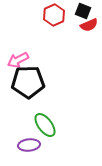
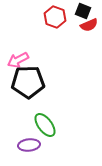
red hexagon: moved 1 px right, 2 px down; rotated 15 degrees counterclockwise
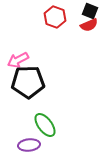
black square: moved 7 px right
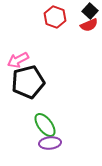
black square: rotated 21 degrees clockwise
black pentagon: rotated 12 degrees counterclockwise
purple ellipse: moved 21 px right, 2 px up
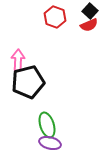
pink arrow: rotated 120 degrees clockwise
green ellipse: moved 2 px right; rotated 20 degrees clockwise
purple ellipse: rotated 20 degrees clockwise
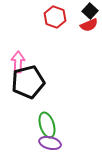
pink arrow: moved 2 px down
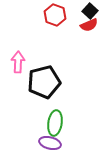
red hexagon: moved 2 px up
black pentagon: moved 16 px right
green ellipse: moved 8 px right, 2 px up; rotated 25 degrees clockwise
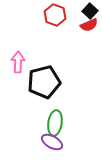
purple ellipse: moved 2 px right, 1 px up; rotated 15 degrees clockwise
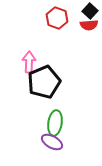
red hexagon: moved 2 px right, 3 px down
red semicircle: rotated 18 degrees clockwise
pink arrow: moved 11 px right
black pentagon: rotated 8 degrees counterclockwise
